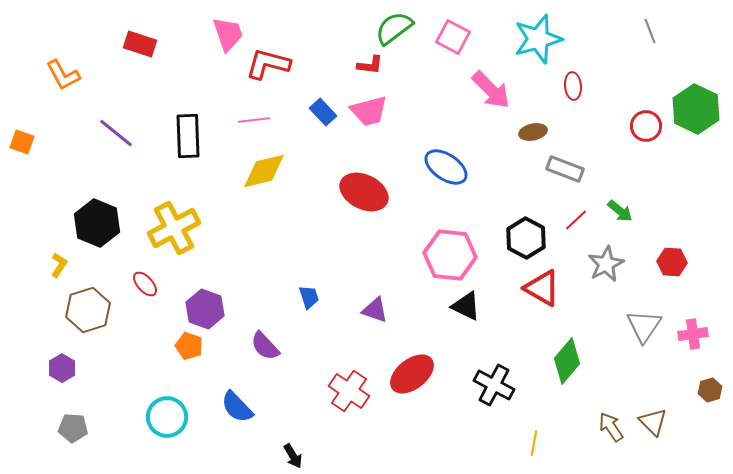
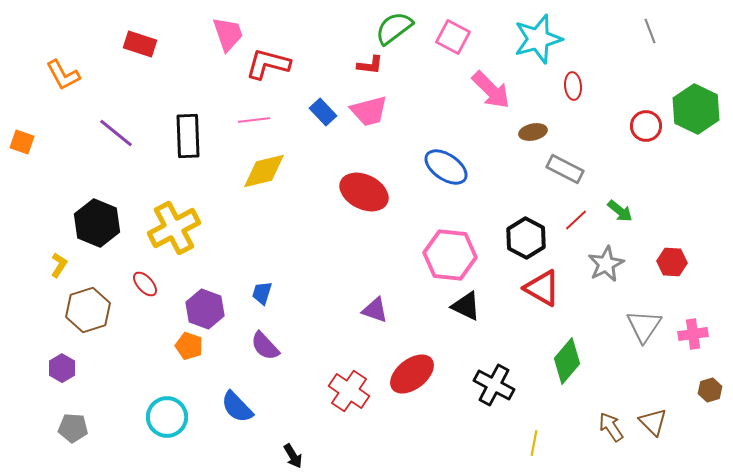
gray rectangle at (565, 169): rotated 6 degrees clockwise
blue trapezoid at (309, 297): moved 47 px left, 4 px up; rotated 145 degrees counterclockwise
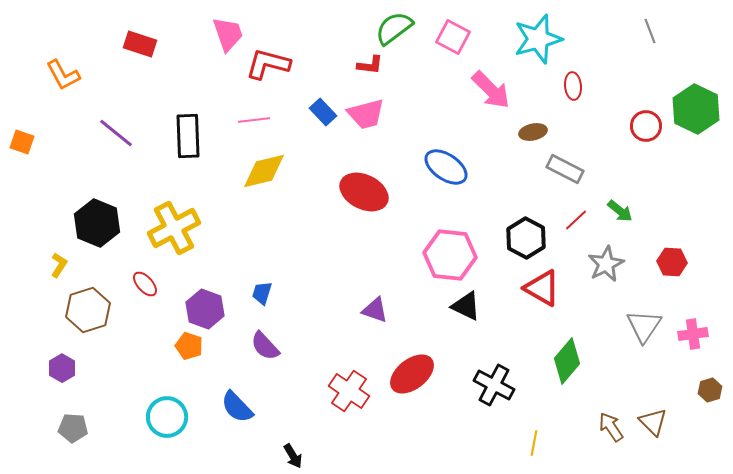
pink trapezoid at (369, 111): moved 3 px left, 3 px down
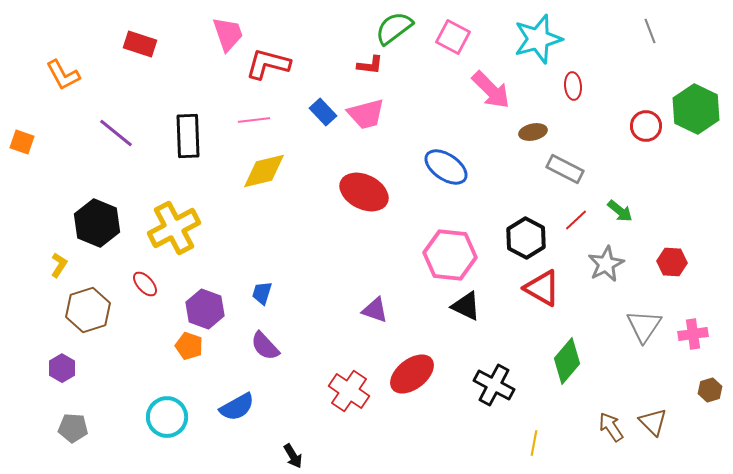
blue semicircle at (237, 407): rotated 75 degrees counterclockwise
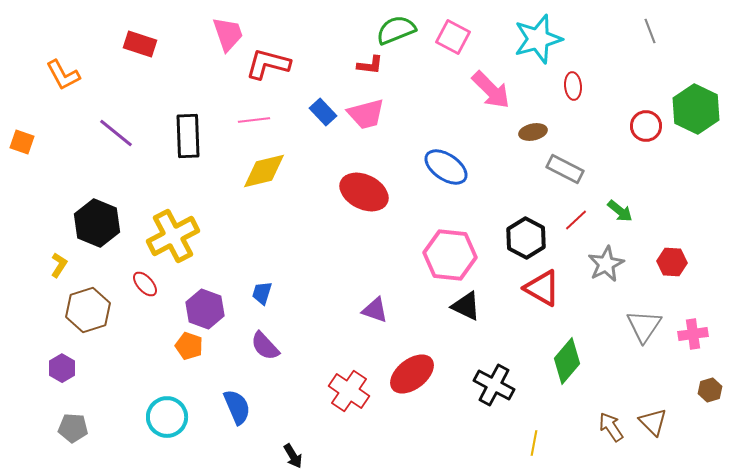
green semicircle at (394, 28): moved 2 px right, 2 px down; rotated 15 degrees clockwise
yellow cross at (174, 228): moved 1 px left, 8 px down
blue semicircle at (237, 407): rotated 84 degrees counterclockwise
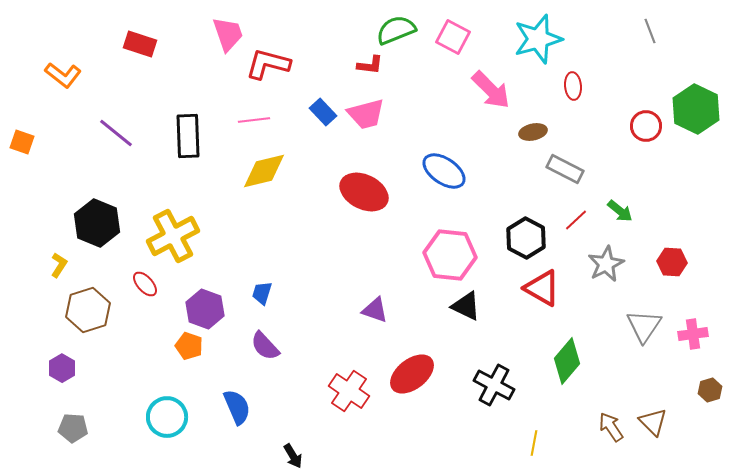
orange L-shape at (63, 75): rotated 24 degrees counterclockwise
blue ellipse at (446, 167): moved 2 px left, 4 px down
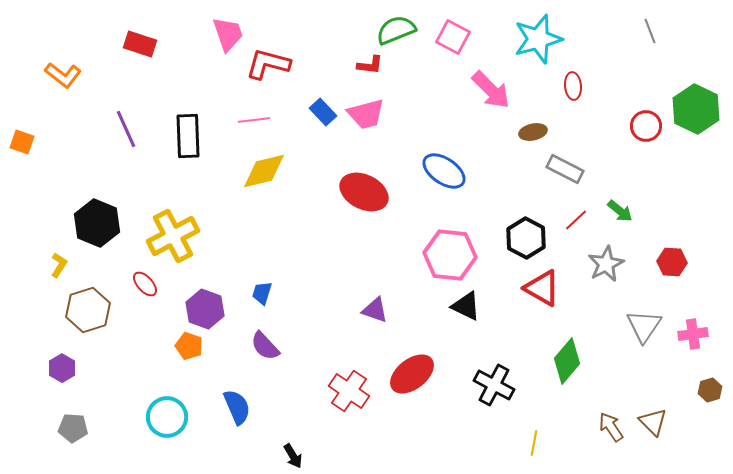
purple line at (116, 133): moved 10 px right, 4 px up; rotated 27 degrees clockwise
